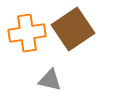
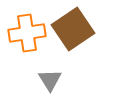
gray triangle: rotated 45 degrees clockwise
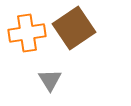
brown square: moved 1 px right, 1 px up
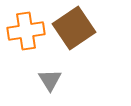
orange cross: moved 1 px left, 2 px up
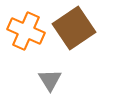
orange cross: rotated 33 degrees clockwise
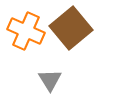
brown square: moved 3 px left; rotated 6 degrees counterclockwise
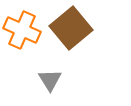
orange cross: moved 4 px left, 1 px up
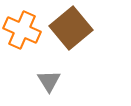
gray triangle: moved 1 px left, 1 px down
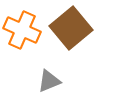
gray triangle: rotated 40 degrees clockwise
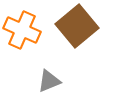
brown square: moved 6 px right, 2 px up
